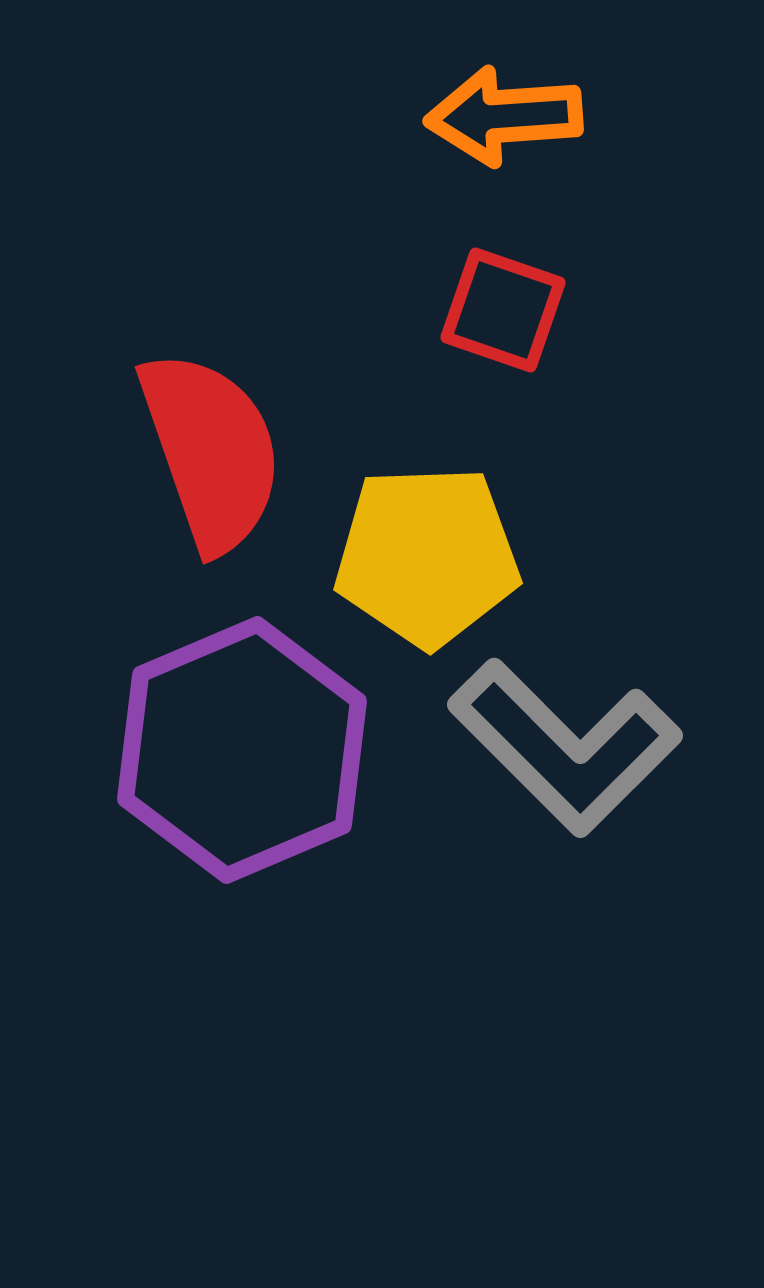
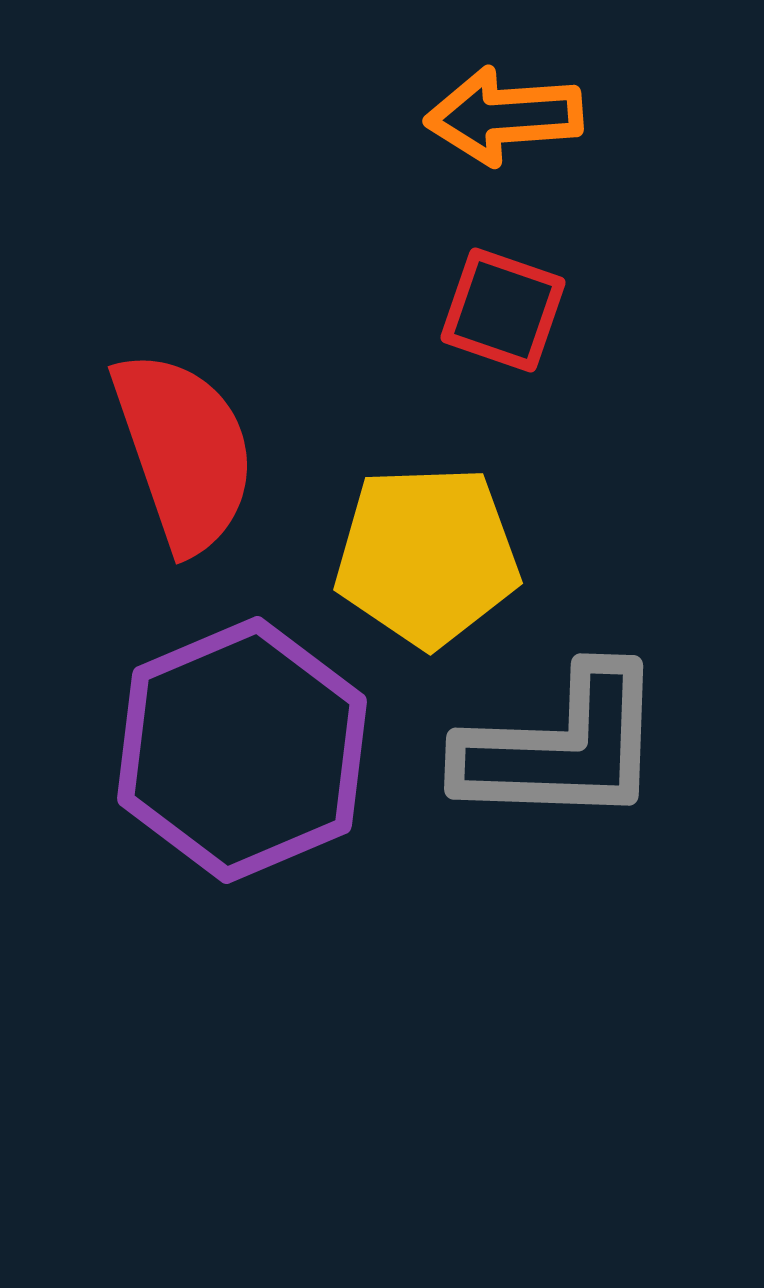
red semicircle: moved 27 px left
gray L-shape: moved 3 px left; rotated 43 degrees counterclockwise
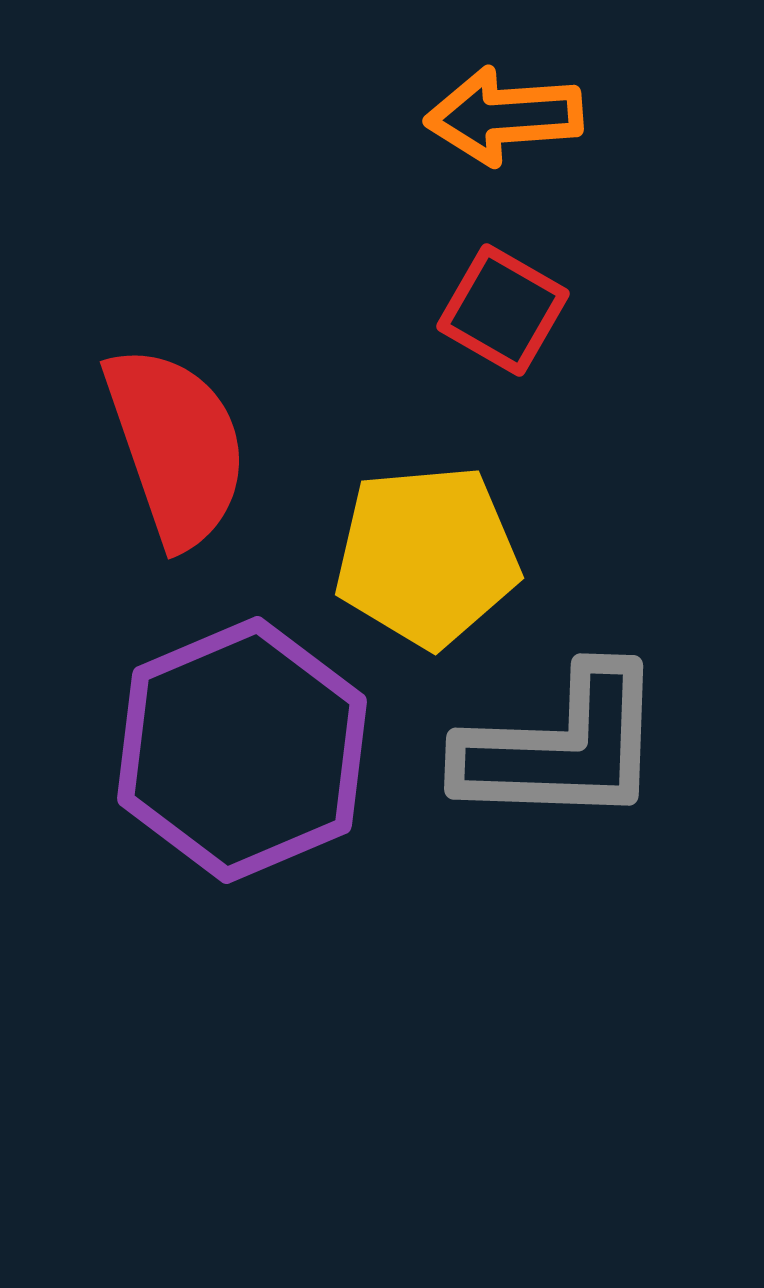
red square: rotated 11 degrees clockwise
red semicircle: moved 8 px left, 5 px up
yellow pentagon: rotated 3 degrees counterclockwise
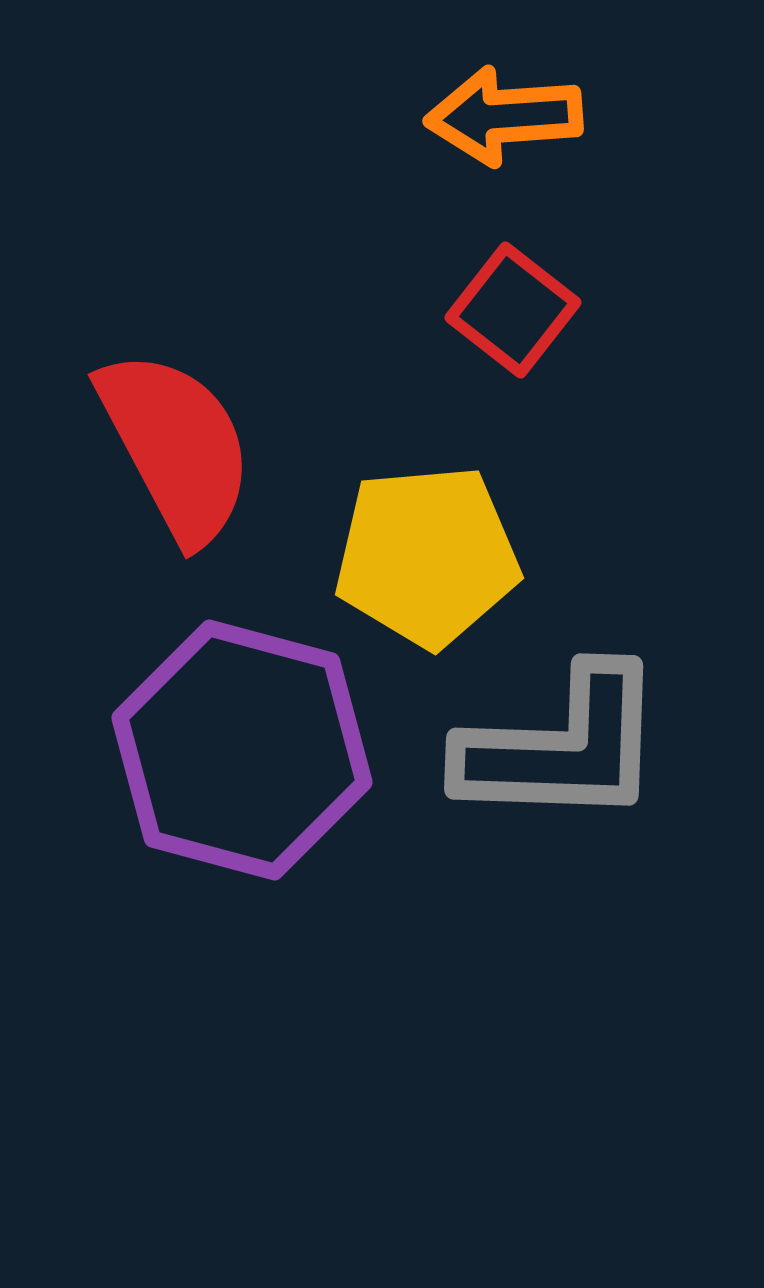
red square: moved 10 px right; rotated 8 degrees clockwise
red semicircle: rotated 9 degrees counterclockwise
purple hexagon: rotated 22 degrees counterclockwise
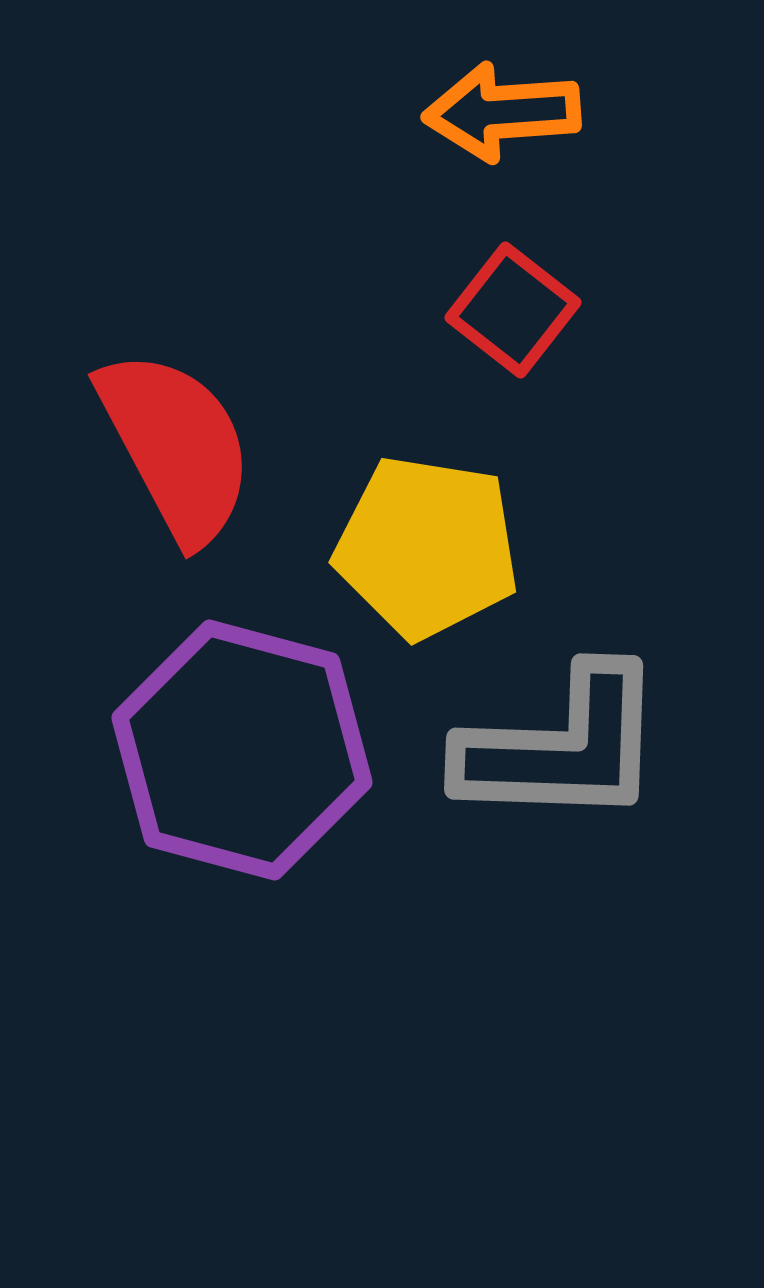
orange arrow: moved 2 px left, 4 px up
yellow pentagon: moved 9 px up; rotated 14 degrees clockwise
